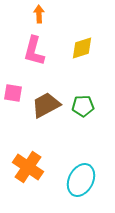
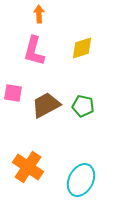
green pentagon: rotated 15 degrees clockwise
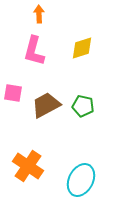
orange cross: moved 1 px up
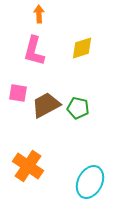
pink square: moved 5 px right
green pentagon: moved 5 px left, 2 px down
cyan ellipse: moved 9 px right, 2 px down
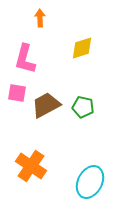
orange arrow: moved 1 px right, 4 px down
pink L-shape: moved 9 px left, 8 px down
pink square: moved 1 px left
green pentagon: moved 5 px right, 1 px up
orange cross: moved 3 px right
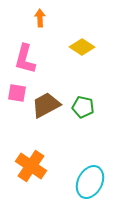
yellow diamond: moved 1 px up; rotated 50 degrees clockwise
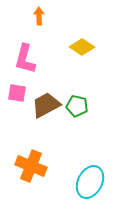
orange arrow: moved 1 px left, 2 px up
green pentagon: moved 6 px left, 1 px up
orange cross: rotated 12 degrees counterclockwise
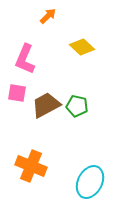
orange arrow: moved 9 px right; rotated 48 degrees clockwise
yellow diamond: rotated 10 degrees clockwise
pink L-shape: rotated 8 degrees clockwise
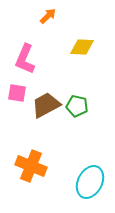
yellow diamond: rotated 40 degrees counterclockwise
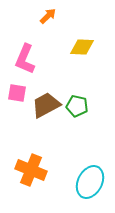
orange cross: moved 4 px down
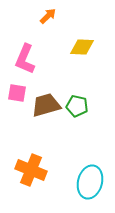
brown trapezoid: rotated 12 degrees clockwise
cyan ellipse: rotated 12 degrees counterclockwise
